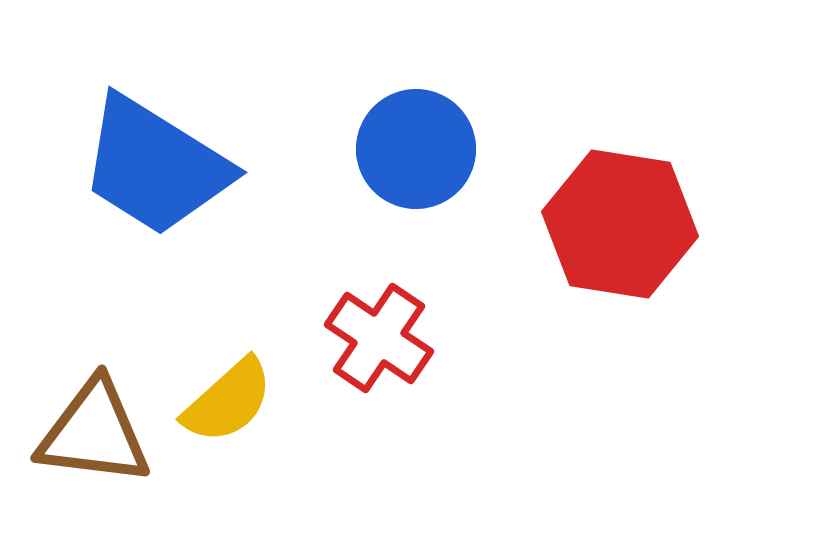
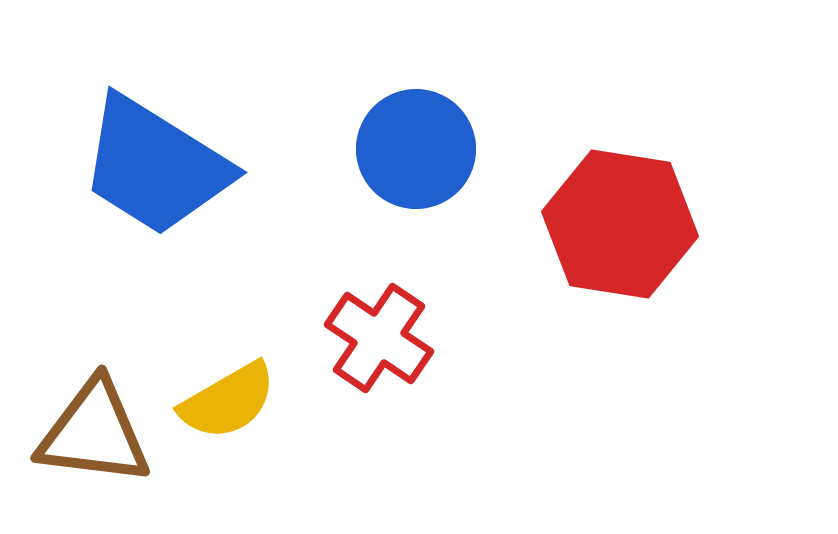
yellow semicircle: rotated 12 degrees clockwise
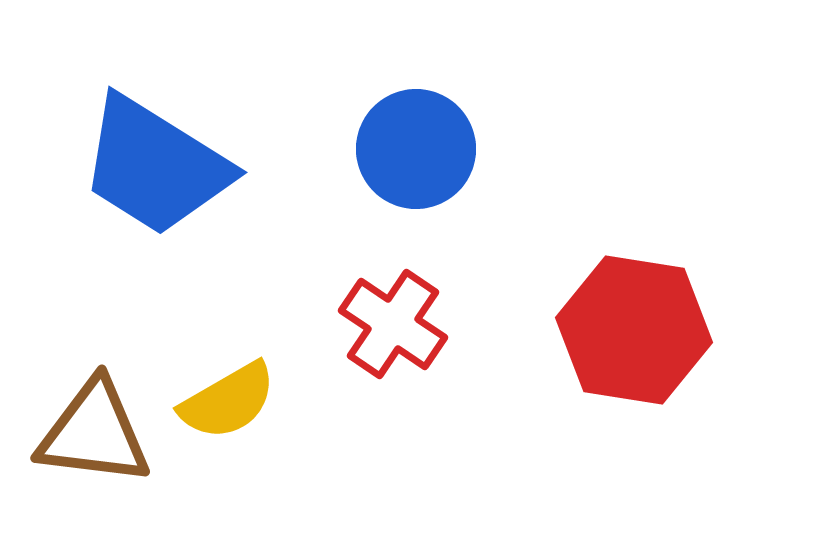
red hexagon: moved 14 px right, 106 px down
red cross: moved 14 px right, 14 px up
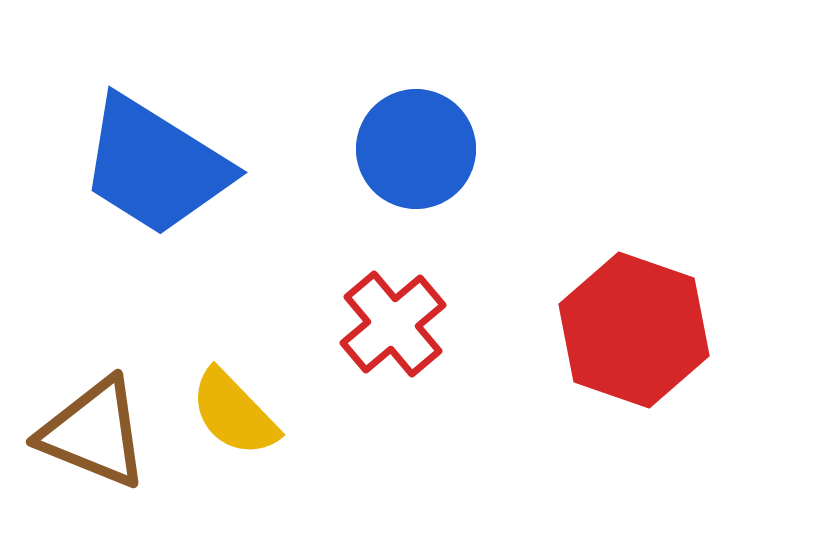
red cross: rotated 16 degrees clockwise
red hexagon: rotated 10 degrees clockwise
yellow semicircle: moved 6 px right, 12 px down; rotated 76 degrees clockwise
brown triangle: rotated 15 degrees clockwise
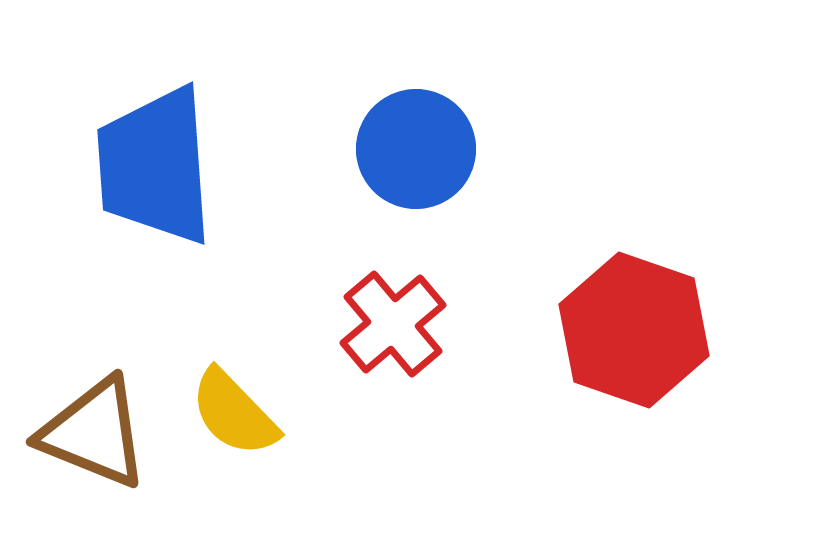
blue trapezoid: rotated 54 degrees clockwise
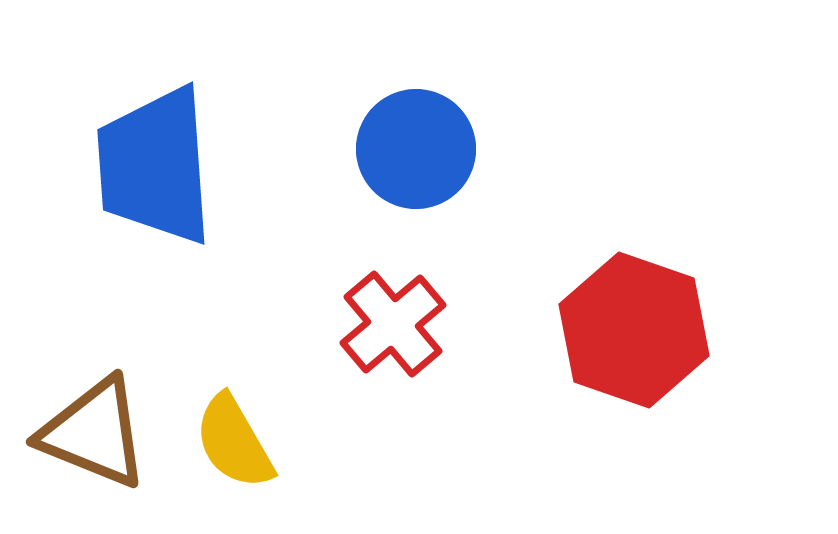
yellow semicircle: moved 29 px down; rotated 14 degrees clockwise
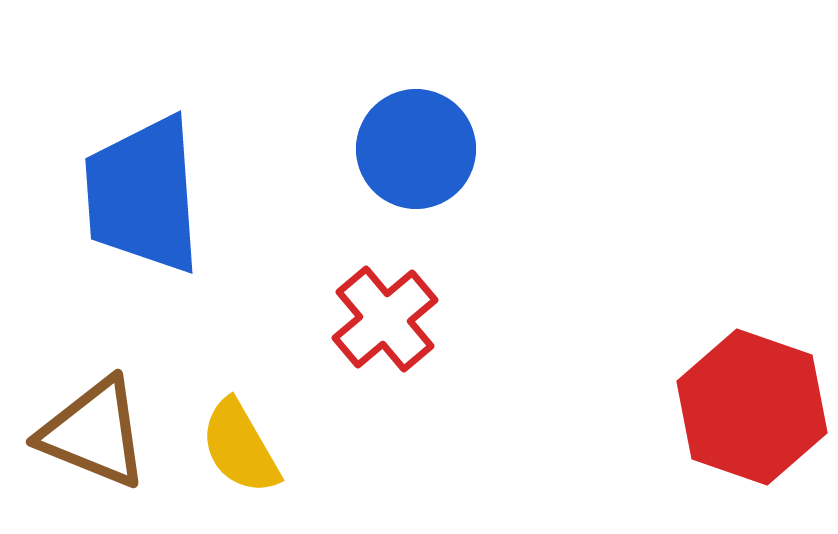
blue trapezoid: moved 12 px left, 29 px down
red cross: moved 8 px left, 5 px up
red hexagon: moved 118 px right, 77 px down
yellow semicircle: moved 6 px right, 5 px down
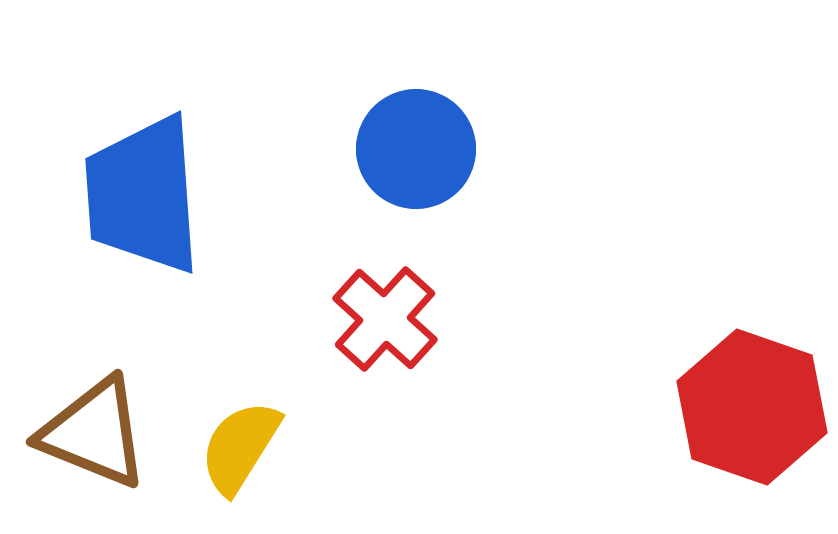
red cross: rotated 8 degrees counterclockwise
yellow semicircle: rotated 62 degrees clockwise
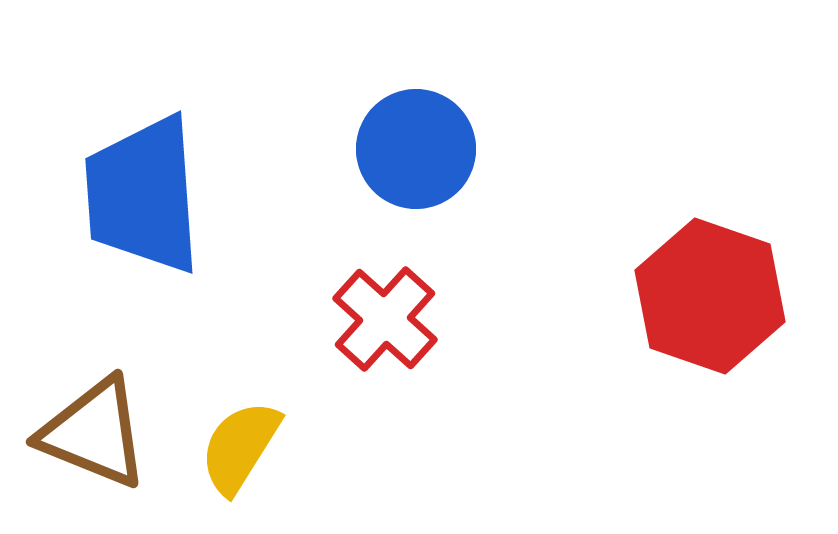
red hexagon: moved 42 px left, 111 px up
